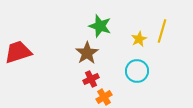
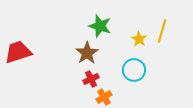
yellow star: rotated 14 degrees counterclockwise
cyan circle: moved 3 px left, 1 px up
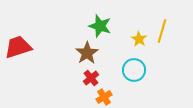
red trapezoid: moved 5 px up
red cross: moved 1 px up; rotated 14 degrees counterclockwise
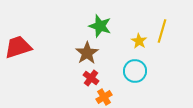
yellow star: moved 2 px down
cyan circle: moved 1 px right, 1 px down
red cross: rotated 14 degrees counterclockwise
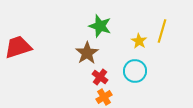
red cross: moved 9 px right, 1 px up
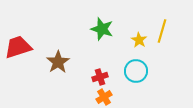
green star: moved 2 px right, 3 px down
yellow star: moved 1 px up
brown star: moved 29 px left, 9 px down
cyan circle: moved 1 px right
red cross: rotated 35 degrees clockwise
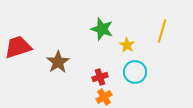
yellow star: moved 12 px left, 5 px down
cyan circle: moved 1 px left, 1 px down
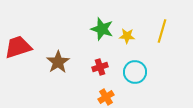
yellow star: moved 9 px up; rotated 28 degrees counterclockwise
red cross: moved 10 px up
orange cross: moved 2 px right
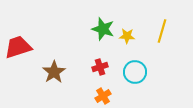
green star: moved 1 px right
brown star: moved 4 px left, 10 px down
orange cross: moved 3 px left, 1 px up
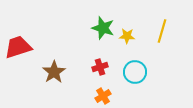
green star: moved 1 px up
